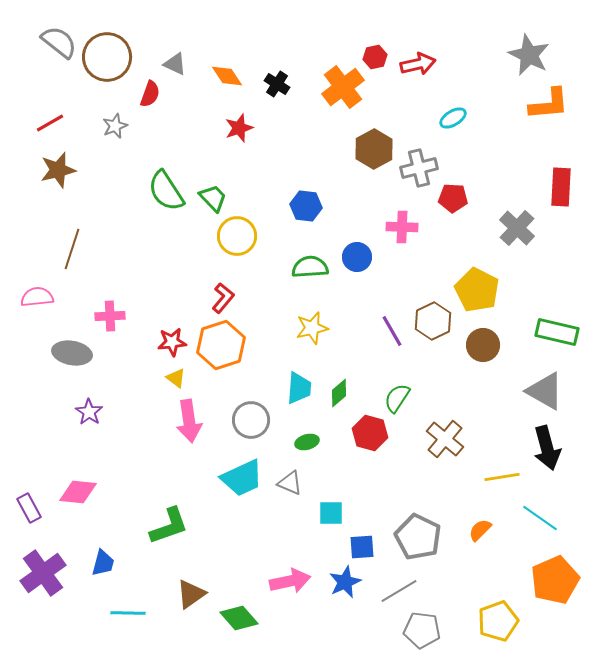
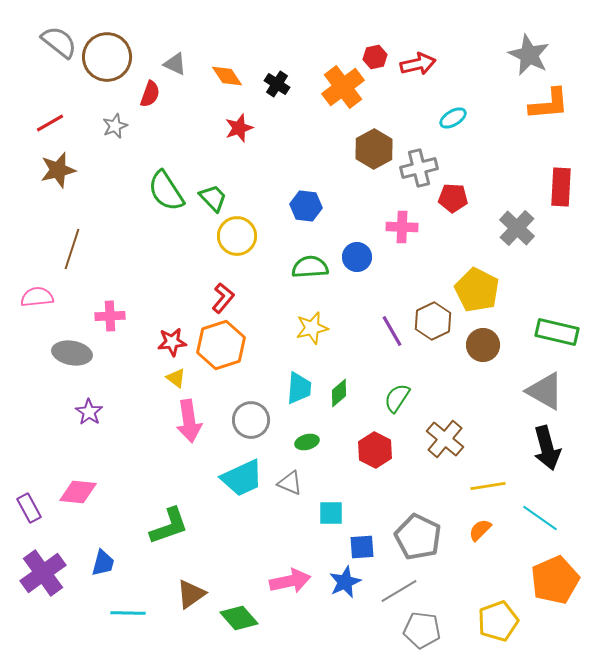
red hexagon at (370, 433): moved 5 px right, 17 px down; rotated 12 degrees clockwise
yellow line at (502, 477): moved 14 px left, 9 px down
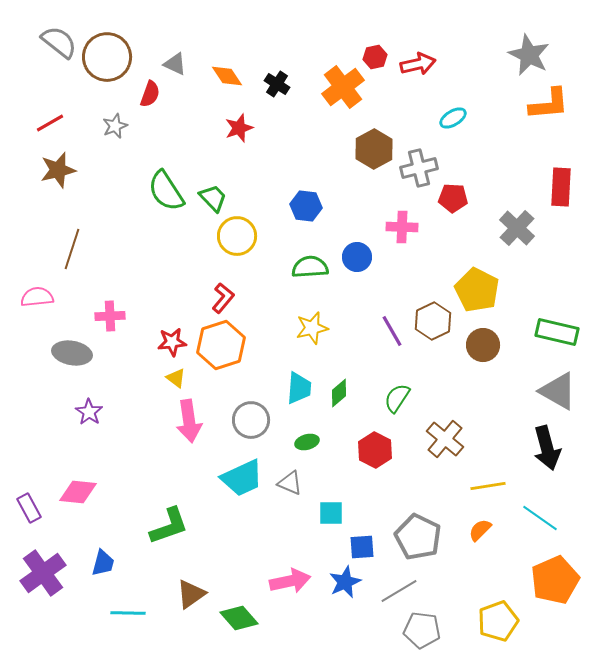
gray triangle at (545, 391): moved 13 px right
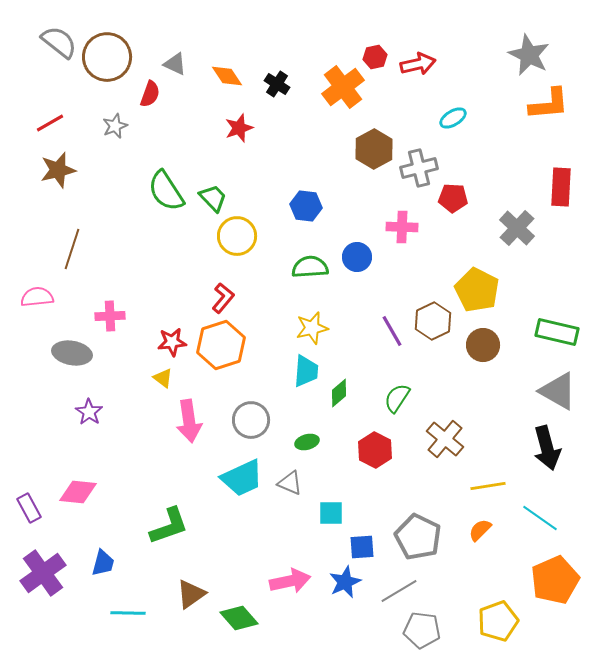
yellow triangle at (176, 378): moved 13 px left
cyan trapezoid at (299, 388): moved 7 px right, 17 px up
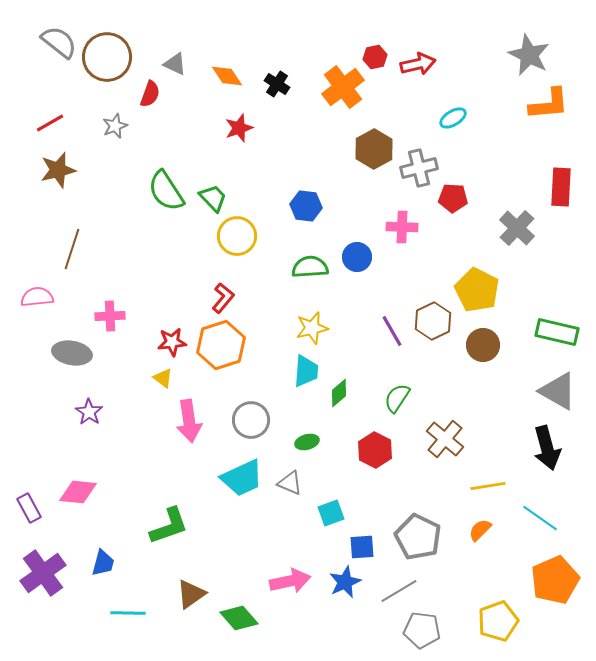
cyan square at (331, 513): rotated 20 degrees counterclockwise
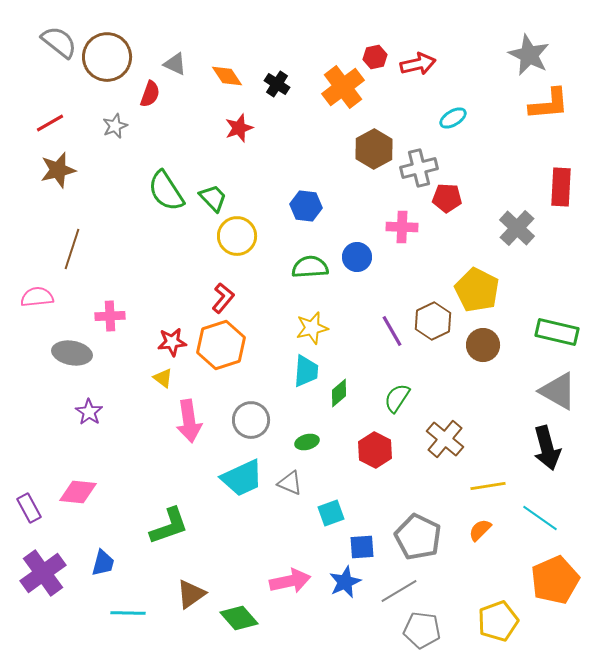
red pentagon at (453, 198): moved 6 px left
